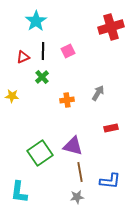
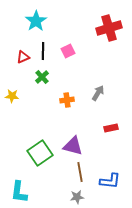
red cross: moved 2 px left, 1 px down
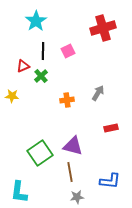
red cross: moved 6 px left
red triangle: moved 9 px down
green cross: moved 1 px left, 1 px up
brown line: moved 10 px left
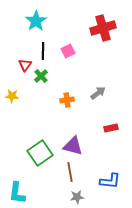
red triangle: moved 2 px right, 1 px up; rotated 32 degrees counterclockwise
gray arrow: rotated 21 degrees clockwise
cyan L-shape: moved 2 px left, 1 px down
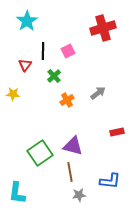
cyan star: moved 9 px left
green cross: moved 13 px right
yellow star: moved 1 px right, 2 px up
orange cross: rotated 24 degrees counterclockwise
red rectangle: moved 6 px right, 4 px down
gray star: moved 2 px right, 2 px up
